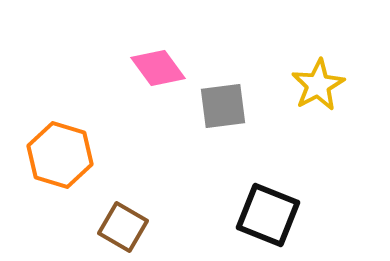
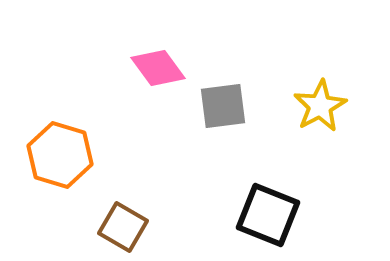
yellow star: moved 2 px right, 21 px down
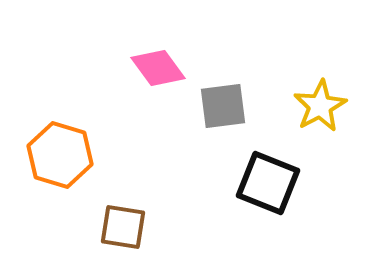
black square: moved 32 px up
brown square: rotated 21 degrees counterclockwise
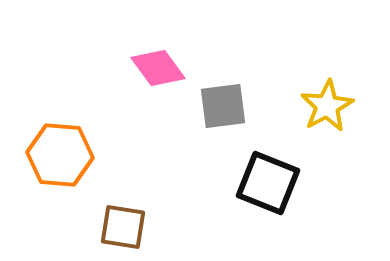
yellow star: moved 7 px right
orange hexagon: rotated 12 degrees counterclockwise
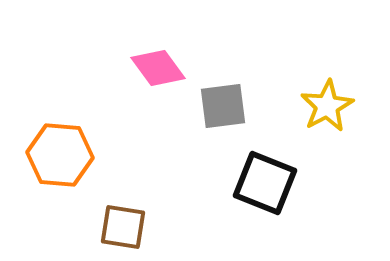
black square: moved 3 px left
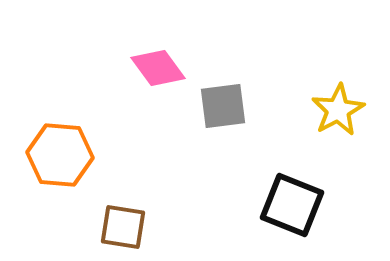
yellow star: moved 11 px right, 4 px down
black square: moved 27 px right, 22 px down
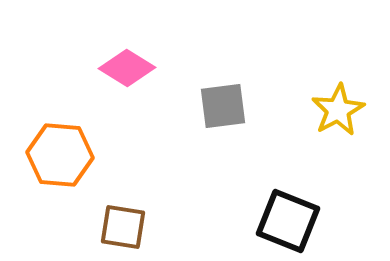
pink diamond: moved 31 px left; rotated 22 degrees counterclockwise
black square: moved 4 px left, 16 px down
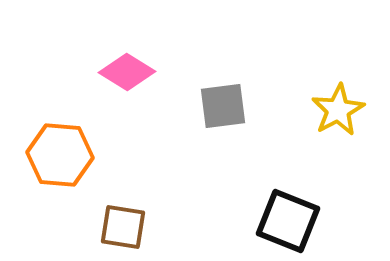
pink diamond: moved 4 px down
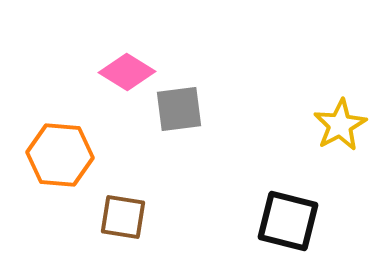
gray square: moved 44 px left, 3 px down
yellow star: moved 2 px right, 15 px down
black square: rotated 8 degrees counterclockwise
brown square: moved 10 px up
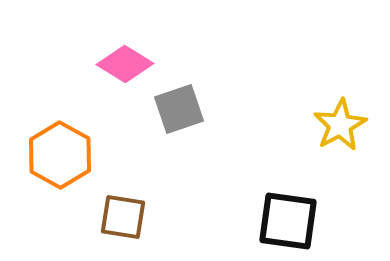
pink diamond: moved 2 px left, 8 px up
gray square: rotated 12 degrees counterclockwise
orange hexagon: rotated 24 degrees clockwise
black square: rotated 6 degrees counterclockwise
